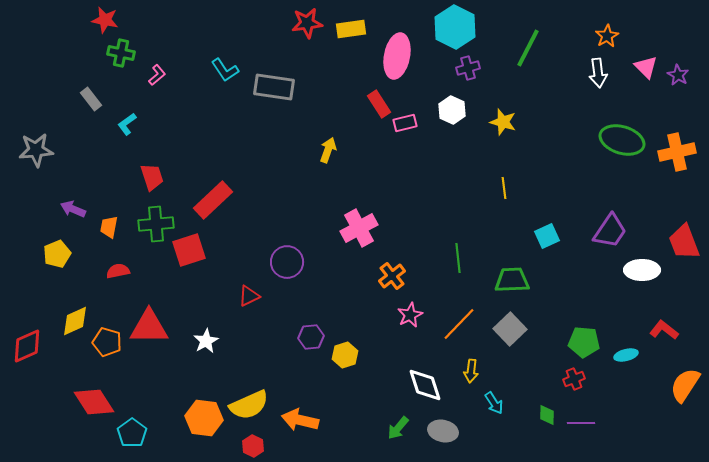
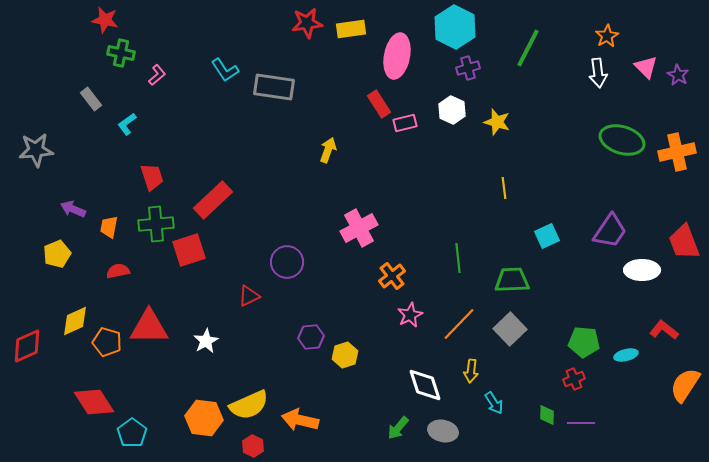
yellow star at (503, 122): moved 6 px left
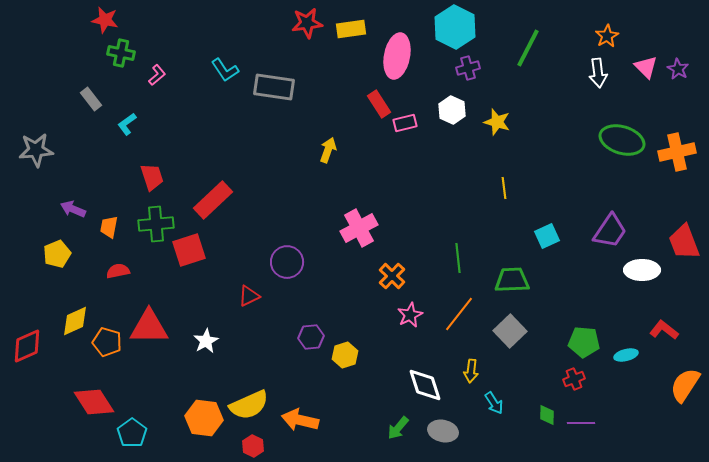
purple star at (678, 75): moved 6 px up
orange cross at (392, 276): rotated 8 degrees counterclockwise
orange line at (459, 324): moved 10 px up; rotated 6 degrees counterclockwise
gray square at (510, 329): moved 2 px down
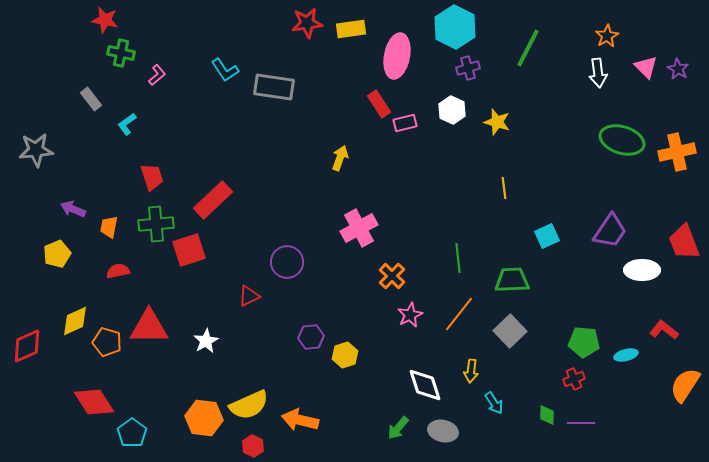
yellow arrow at (328, 150): moved 12 px right, 8 px down
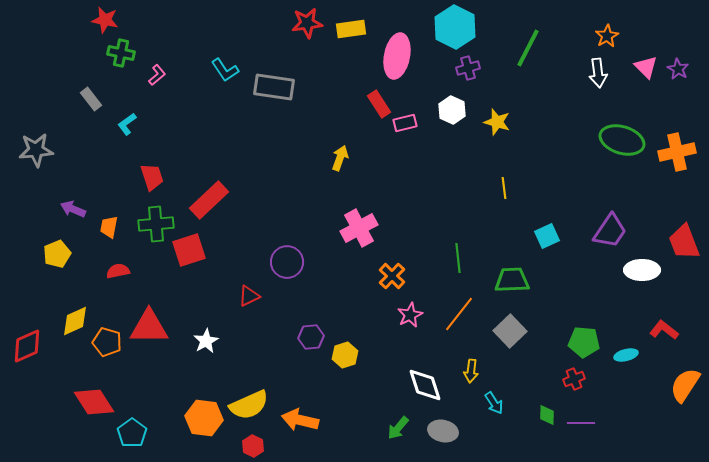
red rectangle at (213, 200): moved 4 px left
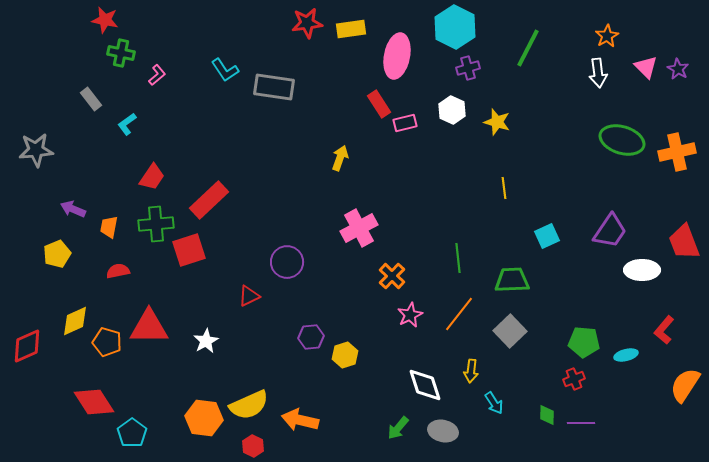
red trapezoid at (152, 177): rotated 52 degrees clockwise
red L-shape at (664, 330): rotated 88 degrees counterclockwise
